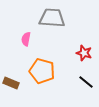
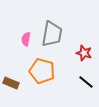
gray trapezoid: moved 16 px down; rotated 96 degrees clockwise
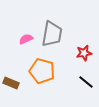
pink semicircle: rotated 56 degrees clockwise
red star: rotated 28 degrees counterclockwise
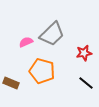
gray trapezoid: rotated 36 degrees clockwise
pink semicircle: moved 3 px down
black line: moved 1 px down
